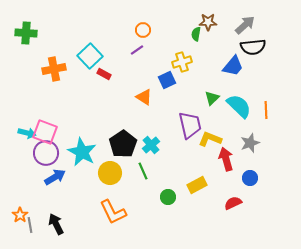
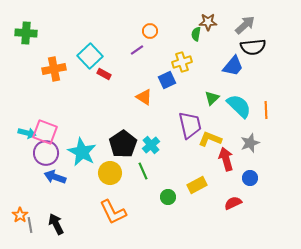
orange circle: moved 7 px right, 1 px down
blue arrow: rotated 130 degrees counterclockwise
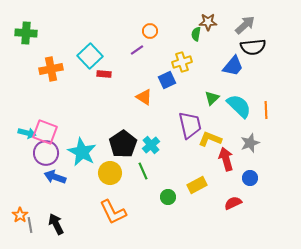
orange cross: moved 3 px left
red rectangle: rotated 24 degrees counterclockwise
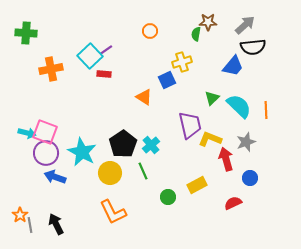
purple line: moved 31 px left
gray star: moved 4 px left, 1 px up
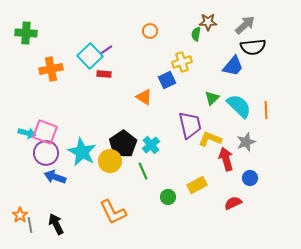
yellow circle: moved 12 px up
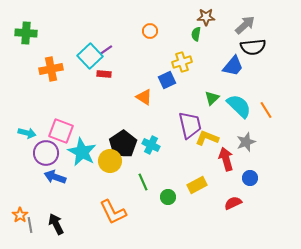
brown star: moved 2 px left, 5 px up
orange line: rotated 30 degrees counterclockwise
pink square: moved 16 px right, 1 px up
yellow L-shape: moved 3 px left, 1 px up
cyan cross: rotated 24 degrees counterclockwise
green line: moved 11 px down
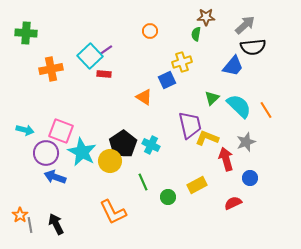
cyan arrow: moved 2 px left, 3 px up
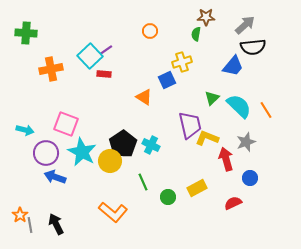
pink square: moved 5 px right, 7 px up
yellow rectangle: moved 3 px down
orange L-shape: rotated 24 degrees counterclockwise
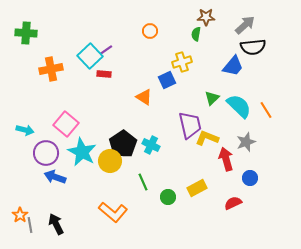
pink square: rotated 20 degrees clockwise
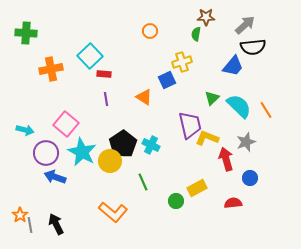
purple line: moved 49 px down; rotated 64 degrees counterclockwise
green circle: moved 8 px right, 4 px down
red semicircle: rotated 18 degrees clockwise
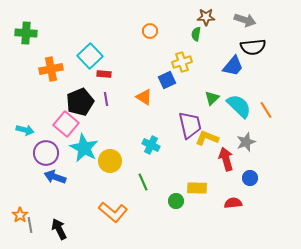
gray arrow: moved 5 px up; rotated 60 degrees clockwise
black pentagon: moved 43 px left, 42 px up; rotated 12 degrees clockwise
cyan star: moved 2 px right, 4 px up
yellow rectangle: rotated 30 degrees clockwise
black arrow: moved 3 px right, 5 px down
